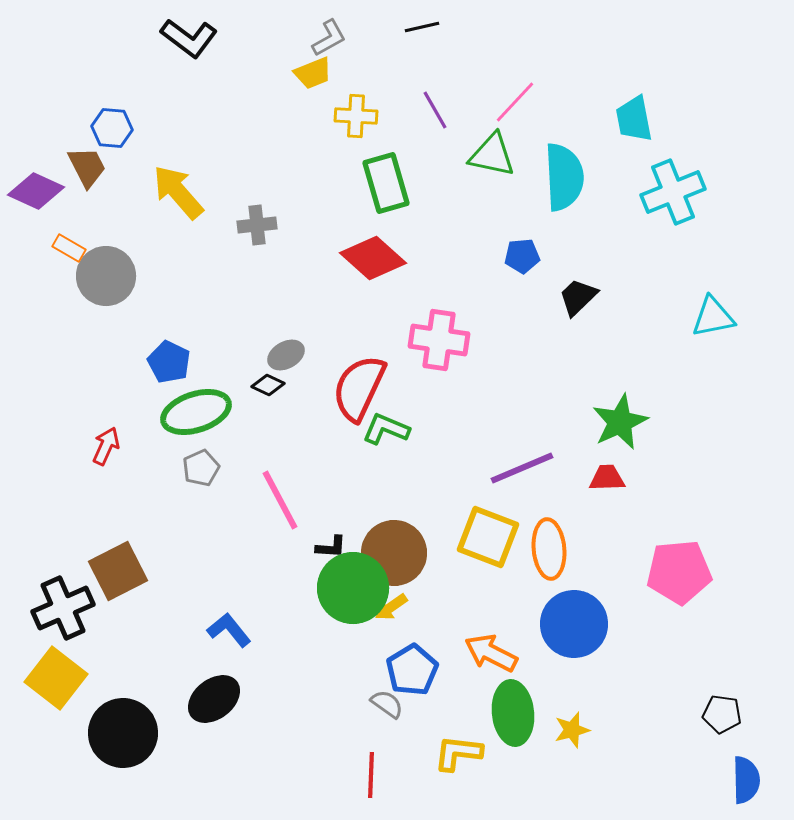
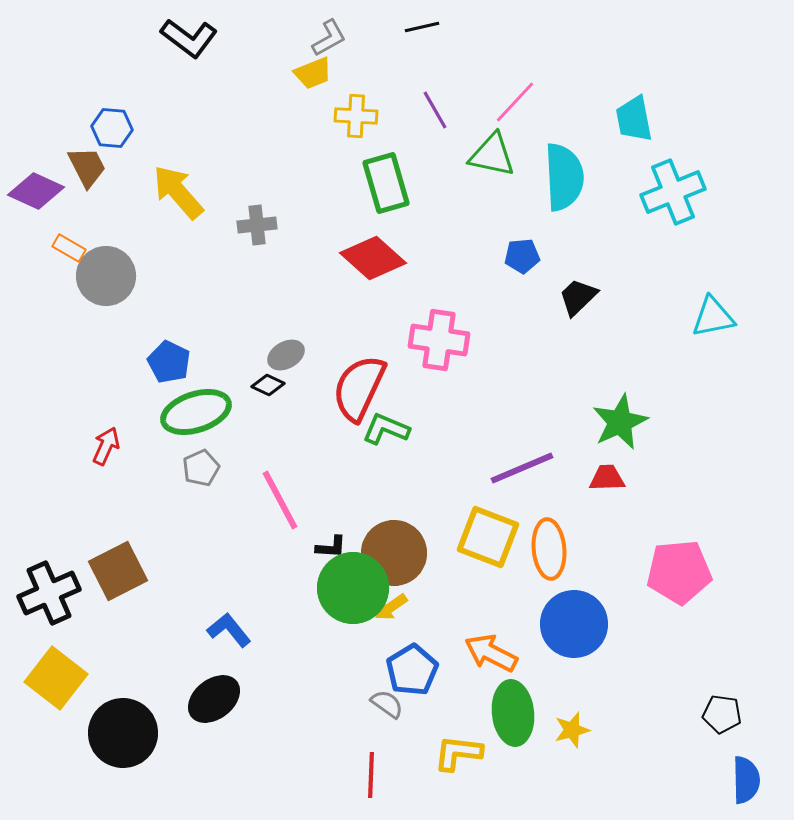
black cross at (63, 608): moved 14 px left, 15 px up
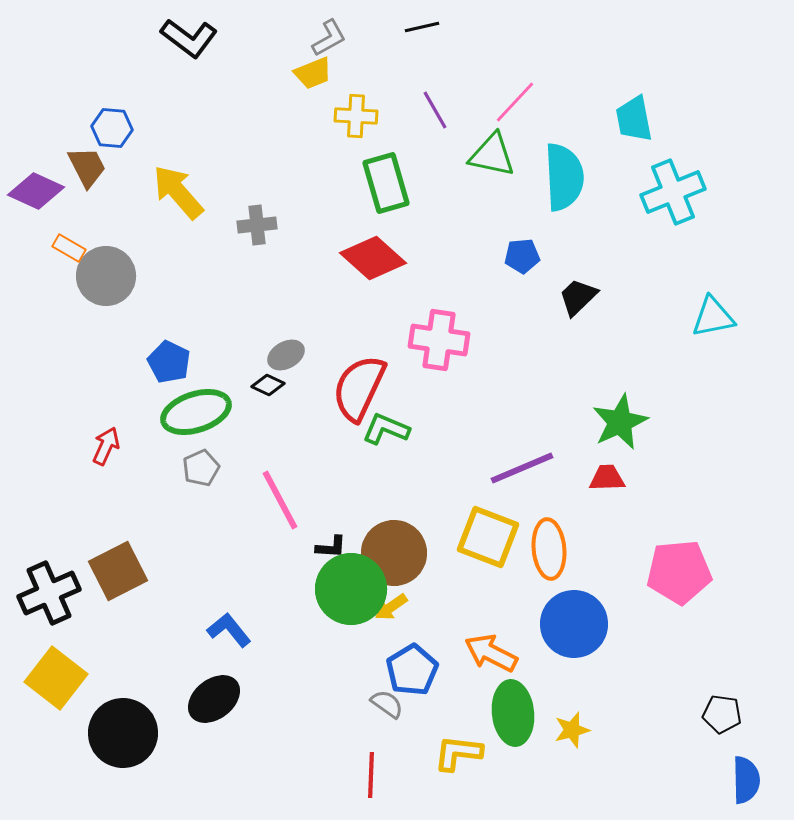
green circle at (353, 588): moved 2 px left, 1 px down
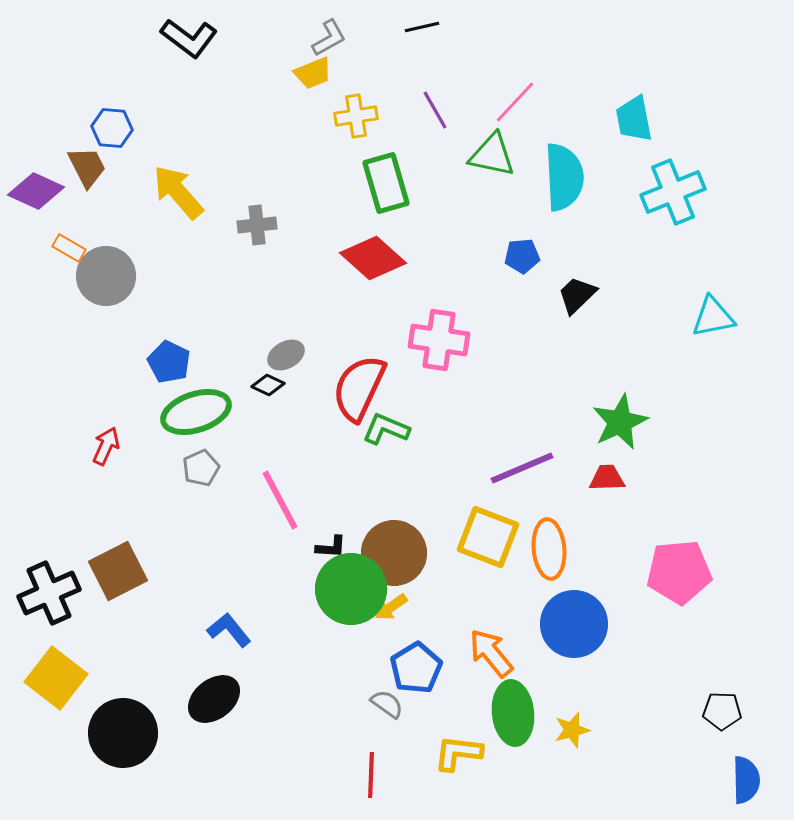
yellow cross at (356, 116): rotated 12 degrees counterclockwise
black trapezoid at (578, 297): moved 1 px left, 2 px up
orange arrow at (491, 653): rotated 24 degrees clockwise
blue pentagon at (412, 670): moved 4 px right, 2 px up
black pentagon at (722, 714): moved 3 px up; rotated 6 degrees counterclockwise
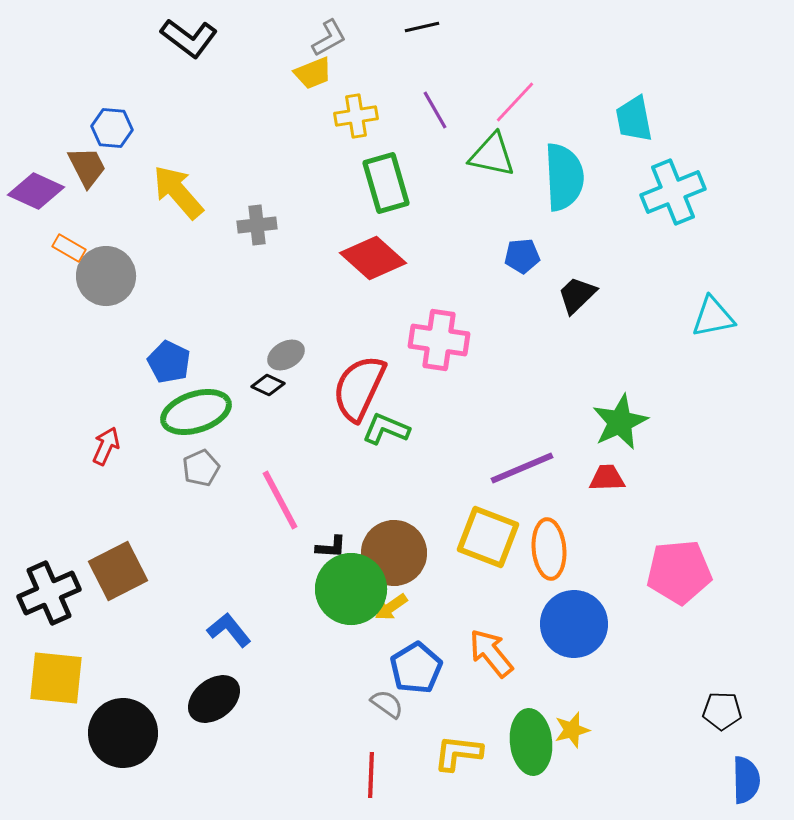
yellow square at (56, 678): rotated 32 degrees counterclockwise
green ellipse at (513, 713): moved 18 px right, 29 px down
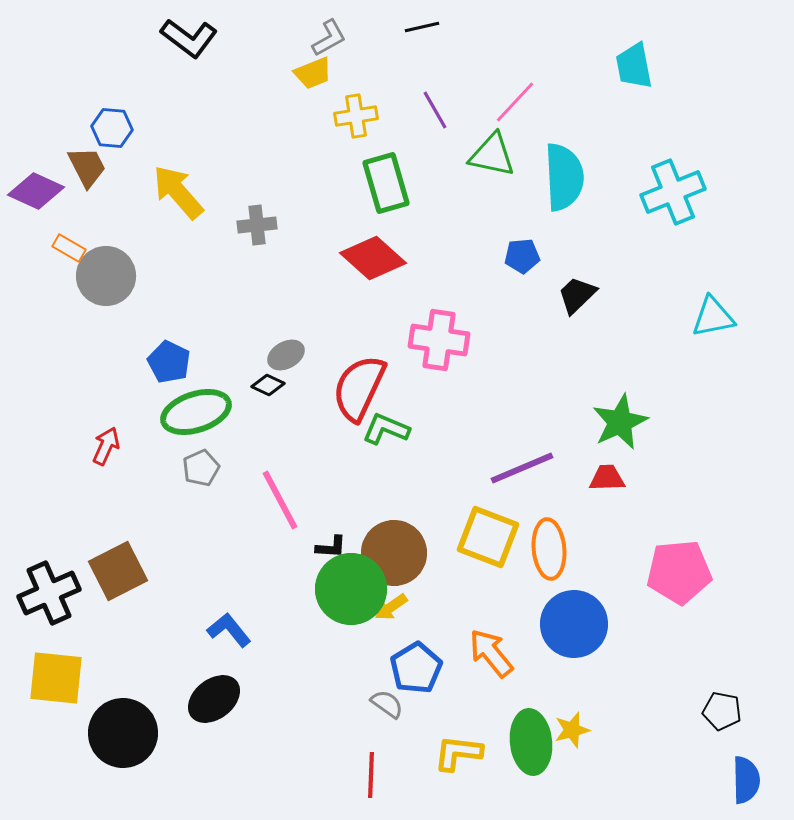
cyan trapezoid at (634, 119): moved 53 px up
black pentagon at (722, 711): rotated 9 degrees clockwise
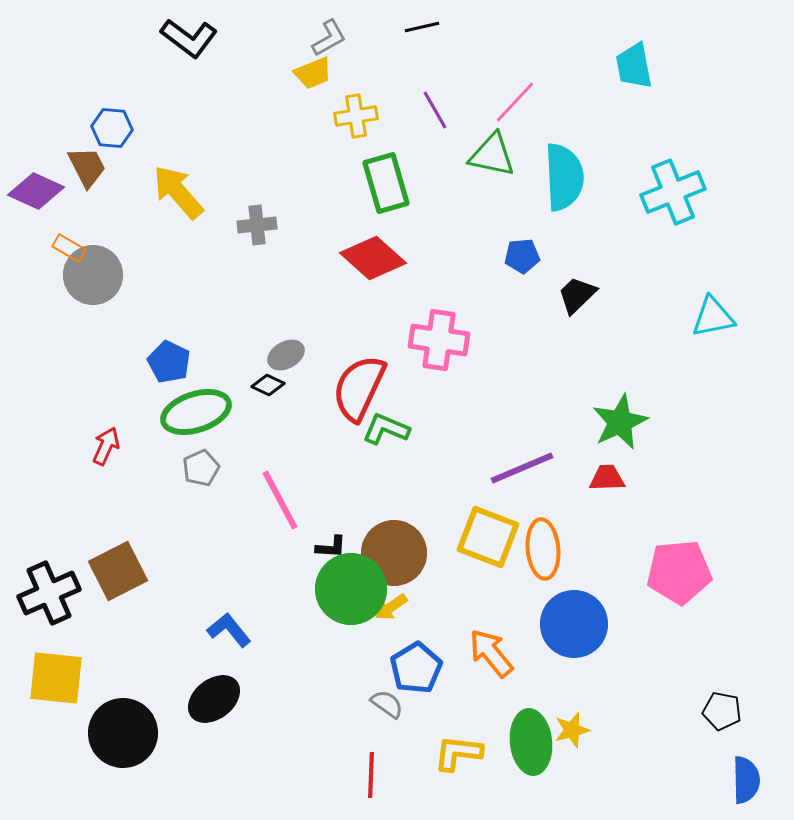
gray circle at (106, 276): moved 13 px left, 1 px up
orange ellipse at (549, 549): moved 6 px left
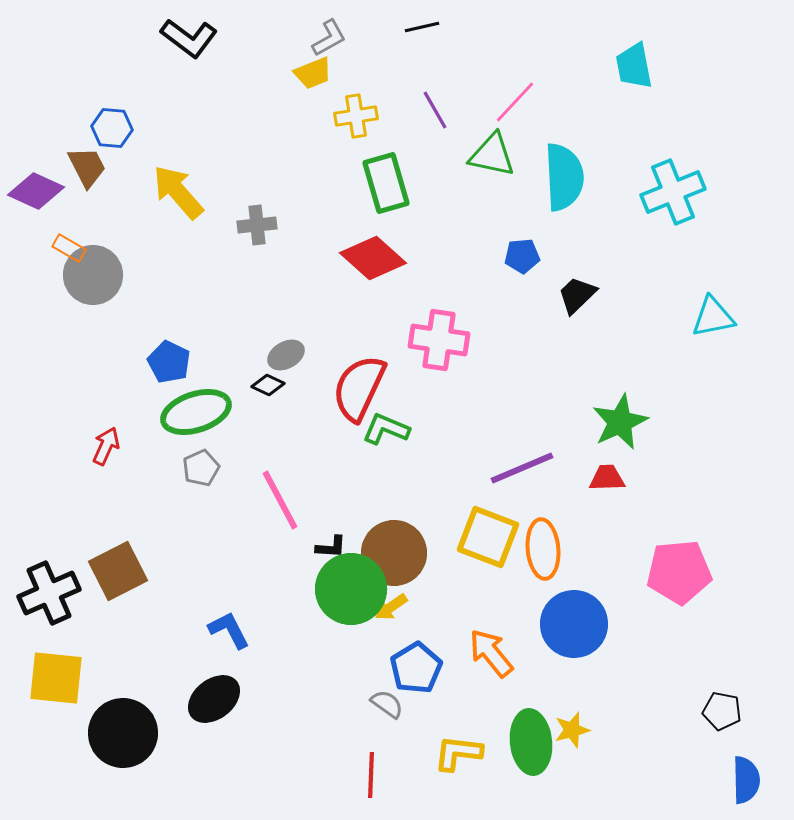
blue L-shape at (229, 630): rotated 12 degrees clockwise
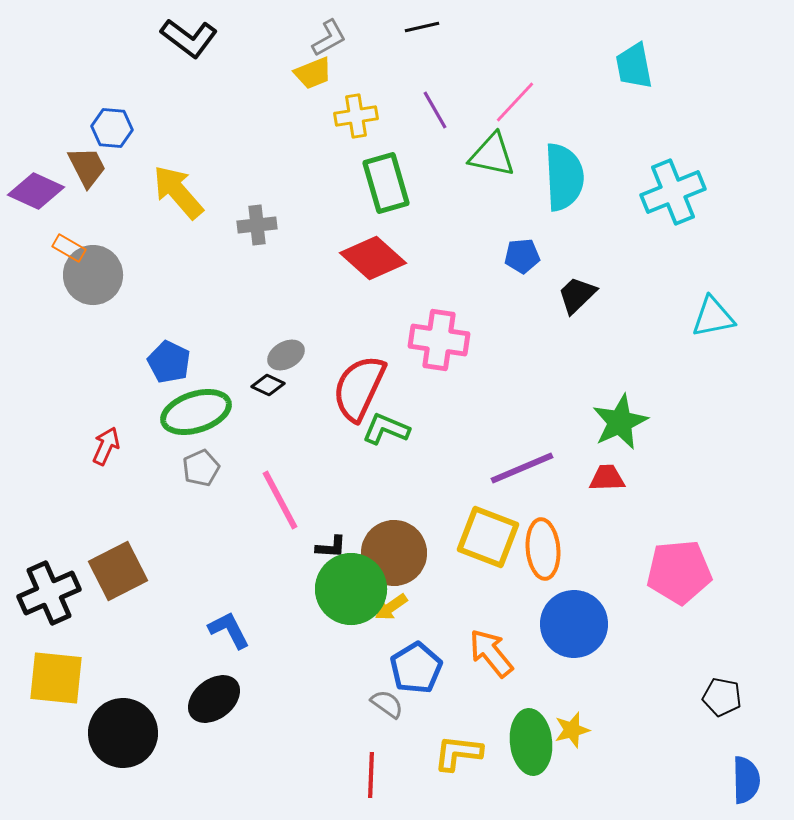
black pentagon at (722, 711): moved 14 px up
